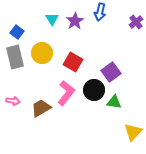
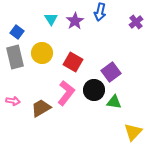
cyan triangle: moved 1 px left
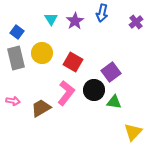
blue arrow: moved 2 px right, 1 px down
gray rectangle: moved 1 px right, 1 px down
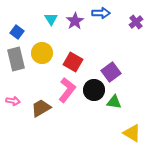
blue arrow: moved 1 px left; rotated 102 degrees counterclockwise
gray rectangle: moved 1 px down
pink L-shape: moved 1 px right, 3 px up
yellow triangle: moved 1 px left, 1 px down; rotated 42 degrees counterclockwise
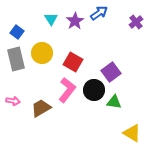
blue arrow: moved 2 px left; rotated 36 degrees counterclockwise
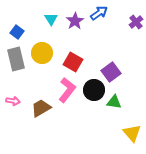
yellow triangle: rotated 18 degrees clockwise
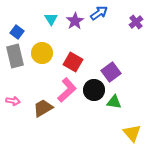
gray rectangle: moved 1 px left, 3 px up
pink L-shape: rotated 10 degrees clockwise
brown trapezoid: moved 2 px right
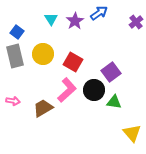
yellow circle: moved 1 px right, 1 px down
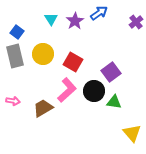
black circle: moved 1 px down
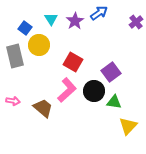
blue square: moved 8 px right, 4 px up
yellow circle: moved 4 px left, 9 px up
brown trapezoid: rotated 70 degrees clockwise
yellow triangle: moved 4 px left, 7 px up; rotated 24 degrees clockwise
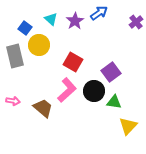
cyan triangle: rotated 16 degrees counterclockwise
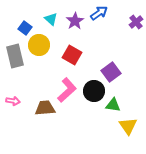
red square: moved 1 px left, 7 px up
green triangle: moved 1 px left, 3 px down
brown trapezoid: moved 2 px right; rotated 45 degrees counterclockwise
yellow triangle: rotated 18 degrees counterclockwise
